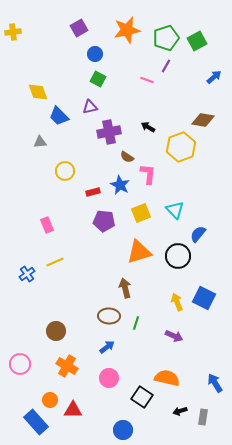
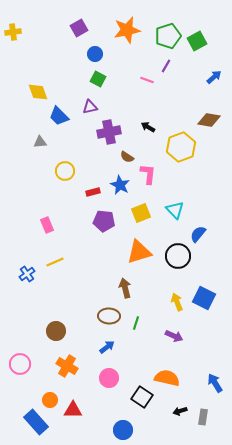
green pentagon at (166, 38): moved 2 px right, 2 px up
brown diamond at (203, 120): moved 6 px right
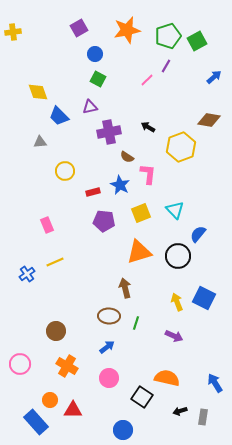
pink line at (147, 80): rotated 64 degrees counterclockwise
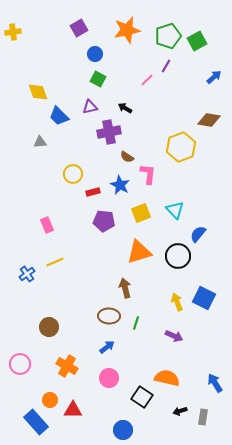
black arrow at (148, 127): moved 23 px left, 19 px up
yellow circle at (65, 171): moved 8 px right, 3 px down
brown circle at (56, 331): moved 7 px left, 4 px up
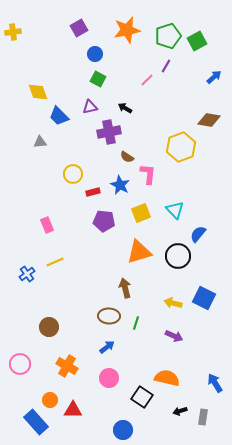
yellow arrow at (177, 302): moved 4 px left, 1 px down; rotated 54 degrees counterclockwise
